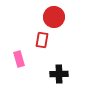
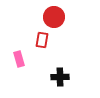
black cross: moved 1 px right, 3 px down
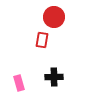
pink rectangle: moved 24 px down
black cross: moved 6 px left
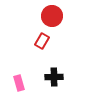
red circle: moved 2 px left, 1 px up
red rectangle: moved 1 px down; rotated 21 degrees clockwise
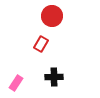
red rectangle: moved 1 px left, 3 px down
pink rectangle: moved 3 px left; rotated 49 degrees clockwise
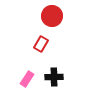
pink rectangle: moved 11 px right, 4 px up
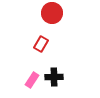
red circle: moved 3 px up
pink rectangle: moved 5 px right, 1 px down
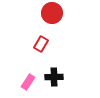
pink rectangle: moved 4 px left, 2 px down
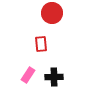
red rectangle: rotated 35 degrees counterclockwise
pink rectangle: moved 7 px up
